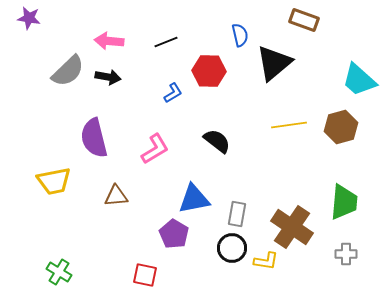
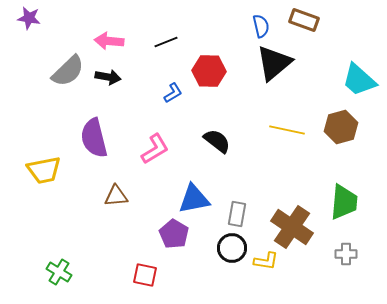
blue semicircle: moved 21 px right, 9 px up
yellow line: moved 2 px left, 5 px down; rotated 20 degrees clockwise
yellow trapezoid: moved 10 px left, 11 px up
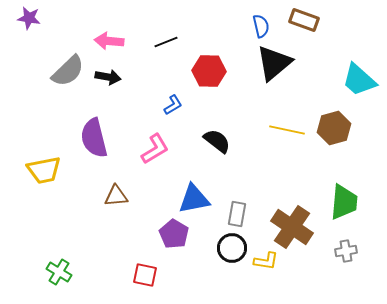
blue L-shape: moved 12 px down
brown hexagon: moved 7 px left, 1 px down
gray cross: moved 3 px up; rotated 10 degrees counterclockwise
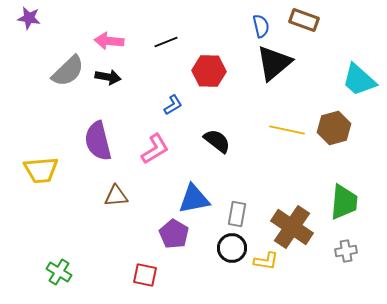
purple semicircle: moved 4 px right, 3 px down
yellow trapezoid: moved 3 px left; rotated 6 degrees clockwise
